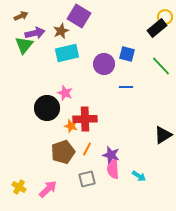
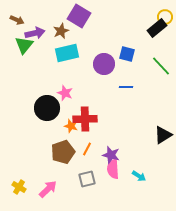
brown arrow: moved 4 px left, 4 px down; rotated 48 degrees clockwise
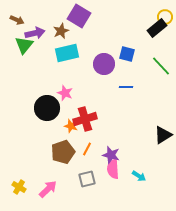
red cross: rotated 15 degrees counterclockwise
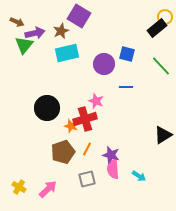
brown arrow: moved 2 px down
pink star: moved 31 px right, 8 px down
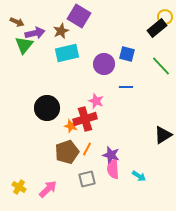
brown pentagon: moved 4 px right
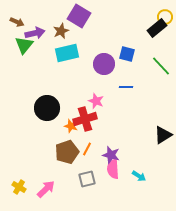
pink arrow: moved 2 px left
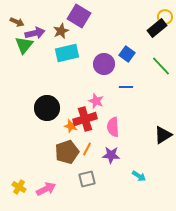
blue square: rotated 21 degrees clockwise
purple star: rotated 12 degrees counterclockwise
pink semicircle: moved 42 px up
pink arrow: rotated 18 degrees clockwise
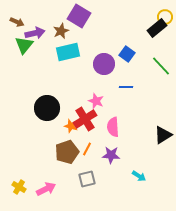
cyan rectangle: moved 1 px right, 1 px up
red cross: rotated 15 degrees counterclockwise
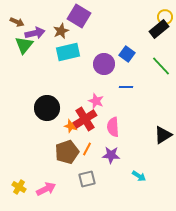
black rectangle: moved 2 px right, 1 px down
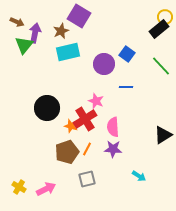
purple arrow: rotated 66 degrees counterclockwise
purple star: moved 2 px right, 6 px up
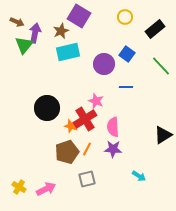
yellow circle: moved 40 px left
black rectangle: moved 4 px left
